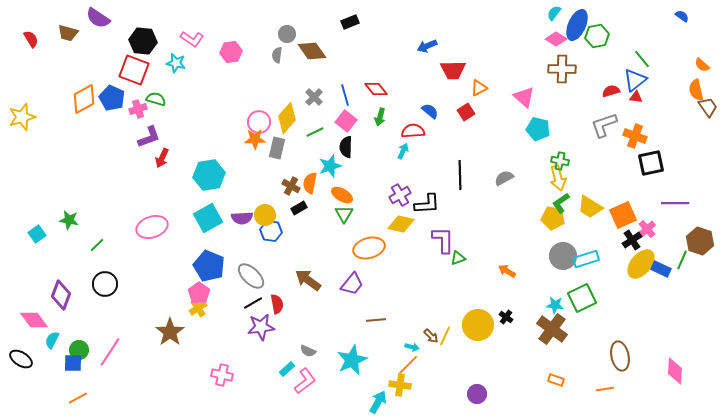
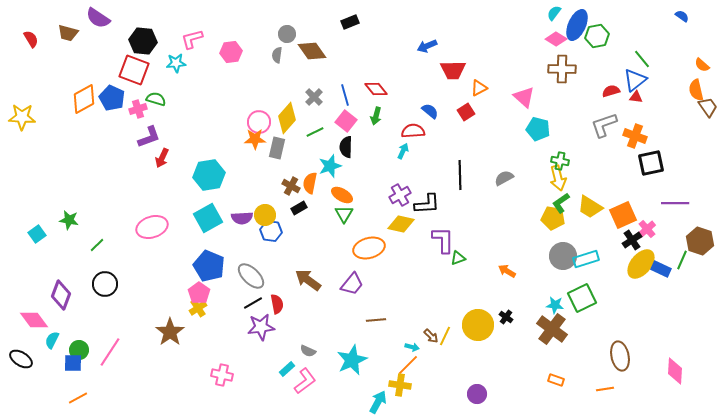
pink L-shape at (192, 39): rotated 130 degrees clockwise
cyan star at (176, 63): rotated 18 degrees counterclockwise
yellow star at (22, 117): rotated 20 degrees clockwise
green arrow at (380, 117): moved 4 px left, 1 px up
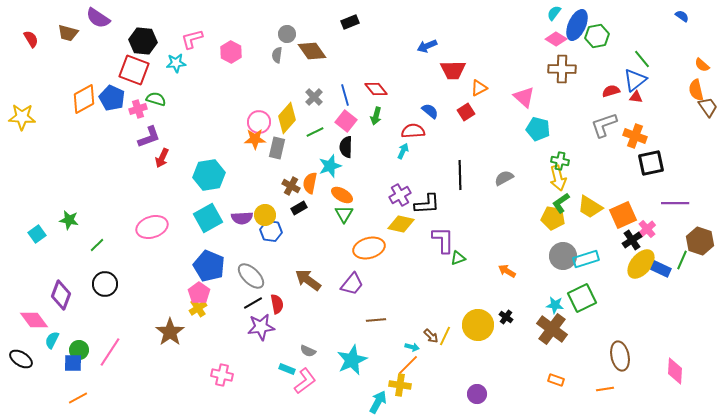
pink hexagon at (231, 52): rotated 25 degrees counterclockwise
cyan rectangle at (287, 369): rotated 63 degrees clockwise
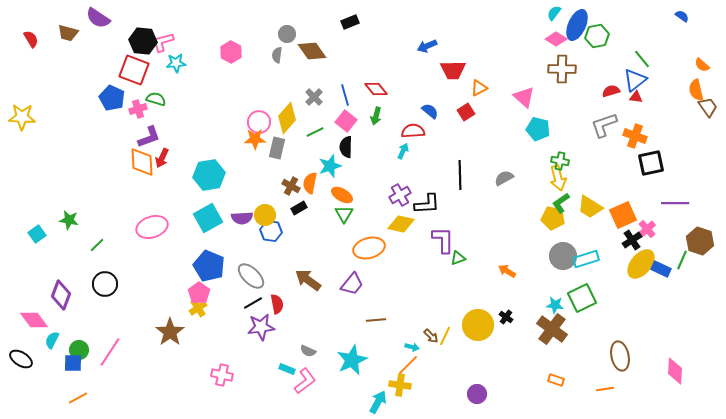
pink L-shape at (192, 39): moved 29 px left, 3 px down
orange diamond at (84, 99): moved 58 px right, 63 px down; rotated 64 degrees counterclockwise
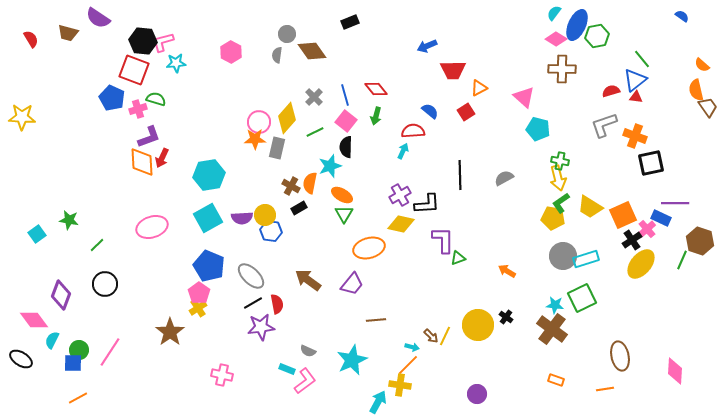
blue rectangle at (661, 269): moved 51 px up
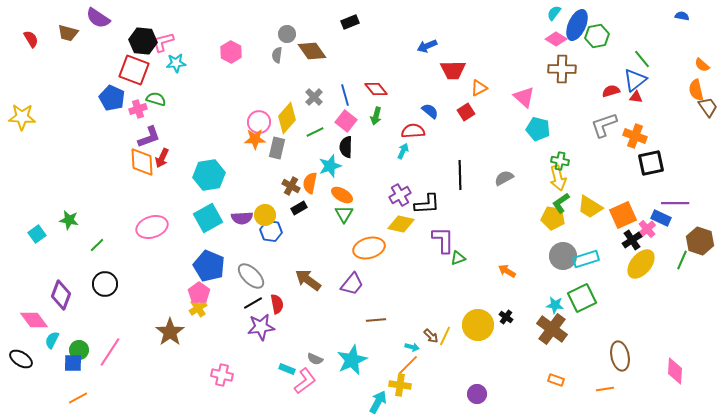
blue semicircle at (682, 16): rotated 24 degrees counterclockwise
gray semicircle at (308, 351): moved 7 px right, 8 px down
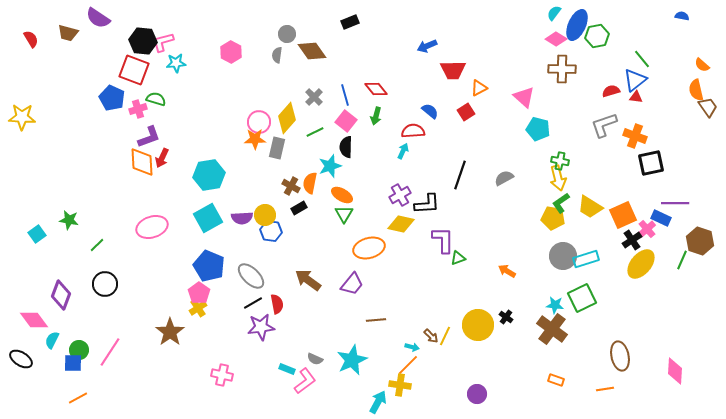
black line at (460, 175): rotated 20 degrees clockwise
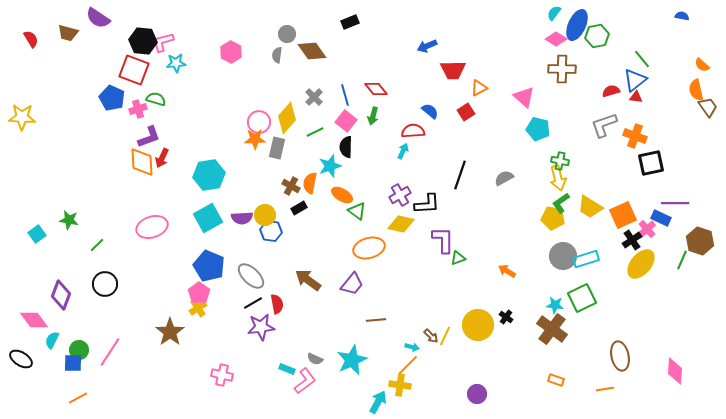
green arrow at (376, 116): moved 3 px left
green triangle at (344, 214): moved 13 px right, 3 px up; rotated 24 degrees counterclockwise
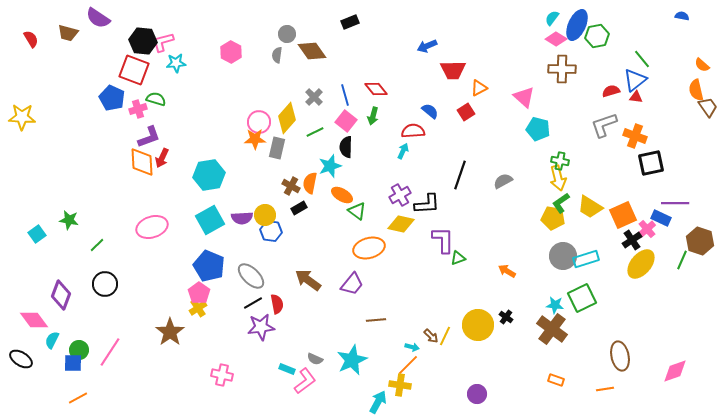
cyan semicircle at (554, 13): moved 2 px left, 5 px down
gray semicircle at (504, 178): moved 1 px left, 3 px down
cyan square at (208, 218): moved 2 px right, 2 px down
pink diamond at (675, 371): rotated 68 degrees clockwise
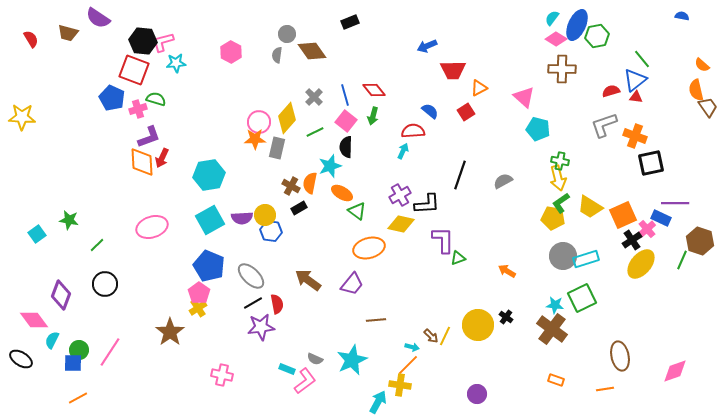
red diamond at (376, 89): moved 2 px left, 1 px down
orange ellipse at (342, 195): moved 2 px up
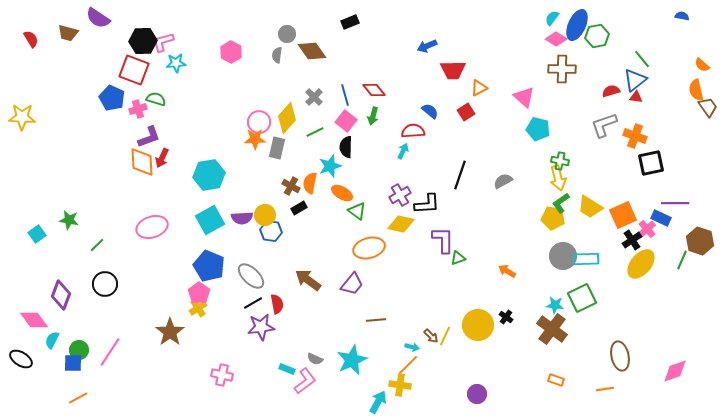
black hexagon at (143, 41): rotated 8 degrees counterclockwise
cyan rectangle at (586, 259): rotated 15 degrees clockwise
